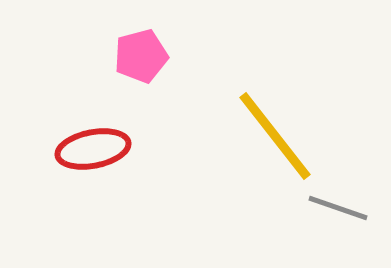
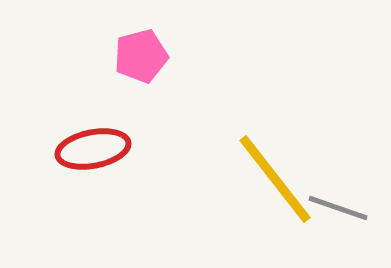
yellow line: moved 43 px down
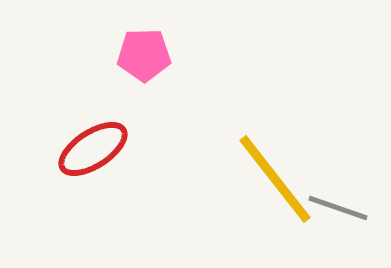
pink pentagon: moved 3 px right, 1 px up; rotated 14 degrees clockwise
red ellipse: rotated 22 degrees counterclockwise
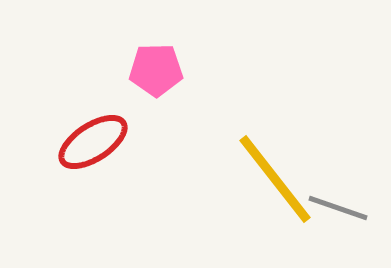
pink pentagon: moved 12 px right, 15 px down
red ellipse: moved 7 px up
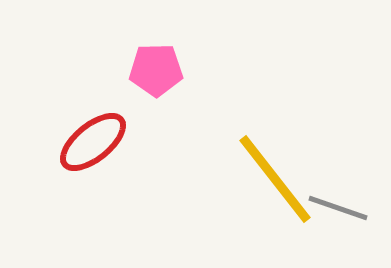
red ellipse: rotated 6 degrees counterclockwise
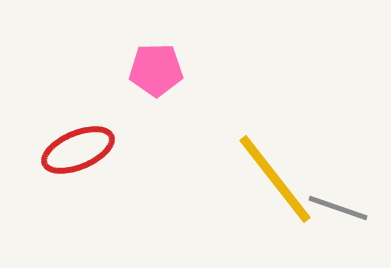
red ellipse: moved 15 px left, 8 px down; rotated 16 degrees clockwise
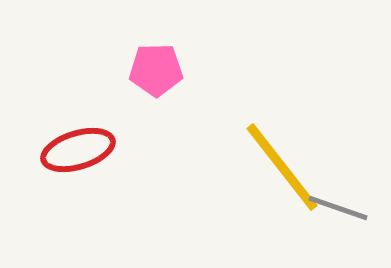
red ellipse: rotated 6 degrees clockwise
yellow line: moved 7 px right, 12 px up
